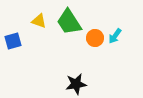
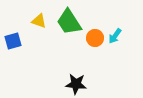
black star: rotated 15 degrees clockwise
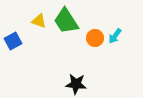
green trapezoid: moved 3 px left, 1 px up
blue square: rotated 12 degrees counterclockwise
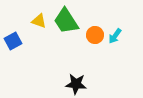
orange circle: moved 3 px up
